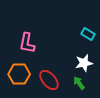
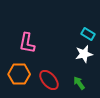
white star: moved 9 px up
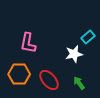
cyan rectangle: moved 3 px down; rotated 72 degrees counterclockwise
pink L-shape: moved 1 px right
white star: moved 10 px left
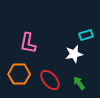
cyan rectangle: moved 2 px left, 2 px up; rotated 24 degrees clockwise
red ellipse: moved 1 px right
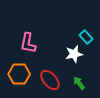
cyan rectangle: moved 2 px down; rotated 64 degrees clockwise
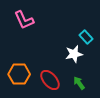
pink L-shape: moved 4 px left, 23 px up; rotated 35 degrees counterclockwise
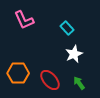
cyan rectangle: moved 19 px left, 9 px up
white star: rotated 12 degrees counterclockwise
orange hexagon: moved 1 px left, 1 px up
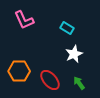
cyan rectangle: rotated 16 degrees counterclockwise
orange hexagon: moved 1 px right, 2 px up
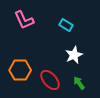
cyan rectangle: moved 1 px left, 3 px up
white star: moved 1 px down
orange hexagon: moved 1 px right, 1 px up
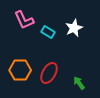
cyan rectangle: moved 18 px left, 7 px down
white star: moved 27 px up
red ellipse: moved 1 px left, 7 px up; rotated 70 degrees clockwise
